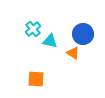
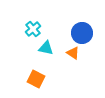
blue circle: moved 1 px left, 1 px up
cyan triangle: moved 4 px left, 7 px down
orange square: rotated 24 degrees clockwise
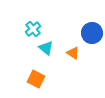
blue circle: moved 10 px right
cyan triangle: rotated 28 degrees clockwise
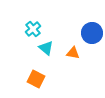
orange triangle: rotated 24 degrees counterclockwise
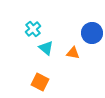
orange square: moved 4 px right, 3 px down
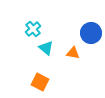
blue circle: moved 1 px left
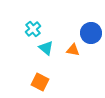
orange triangle: moved 3 px up
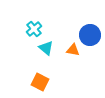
cyan cross: moved 1 px right
blue circle: moved 1 px left, 2 px down
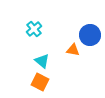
cyan triangle: moved 4 px left, 13 px down
